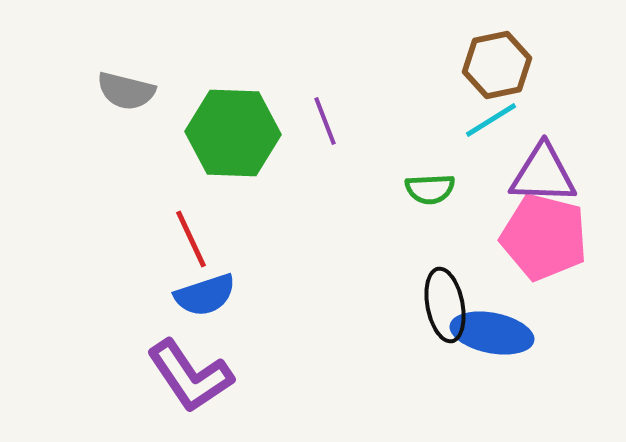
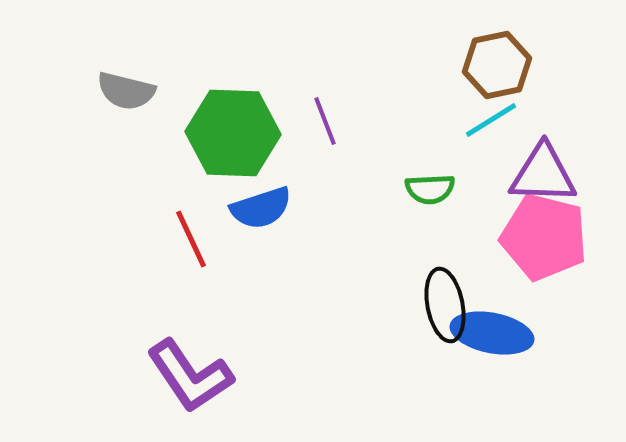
blue semicircle: moved 56 px right, 87 px up
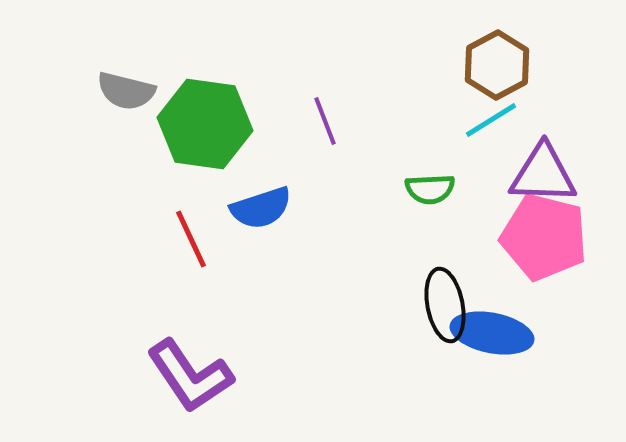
brown hexagon: rotated 16 degrees counterclockwise
green hexagon: moved 28 px left, 9 px up; rotated 6 degrees clockwise
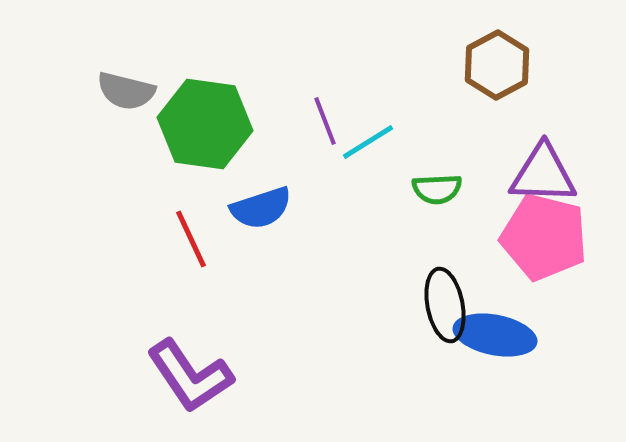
cyan line: moved 123 px left, 22 px down
green semicircle: moved 7 px right
blue ellipse: moved 3 px right, 2 px down
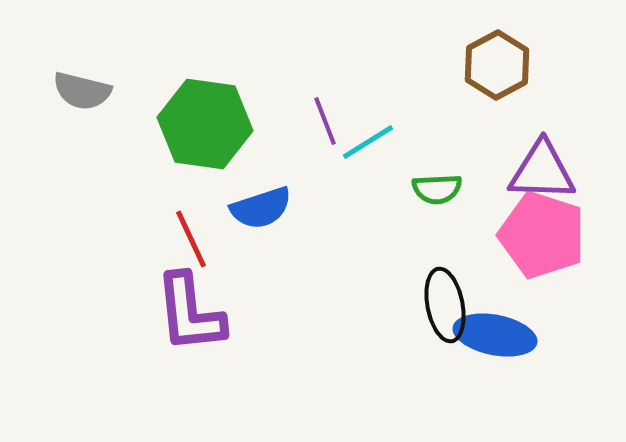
gray semicircle: moved 44 px left
purple triangle: moved 1 px left, 3 px up
pink pentagon: moved 2 px left, 2 px up; rotated 4 degrees clockwise
purple L-shape: moved 63 px up; rotated 28 degrees clockwise
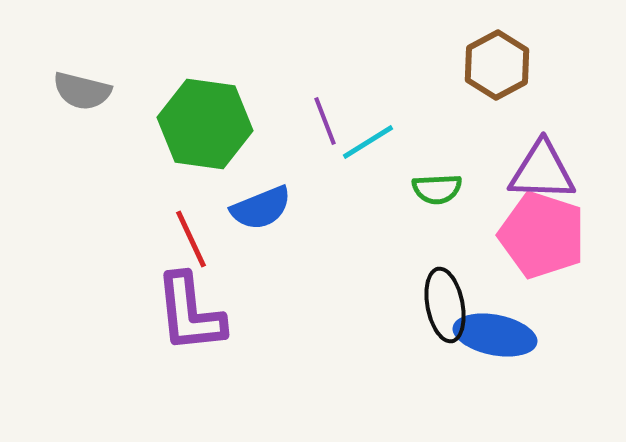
blue semicircle: rotated 4 degrees counterclockwise
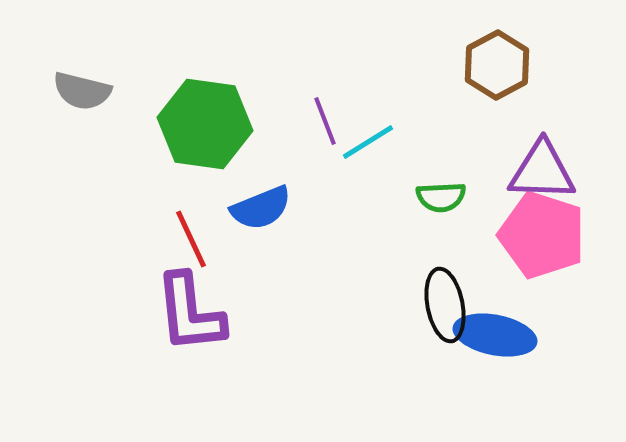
green semicircle: moved 4 px right, 8 px down
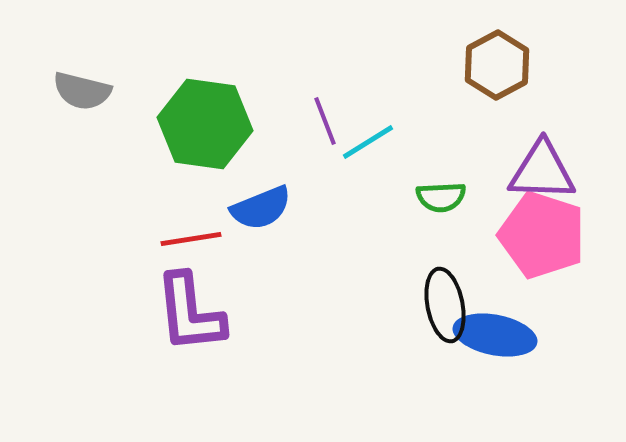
red line: rotated 74 degrees counterclockwise
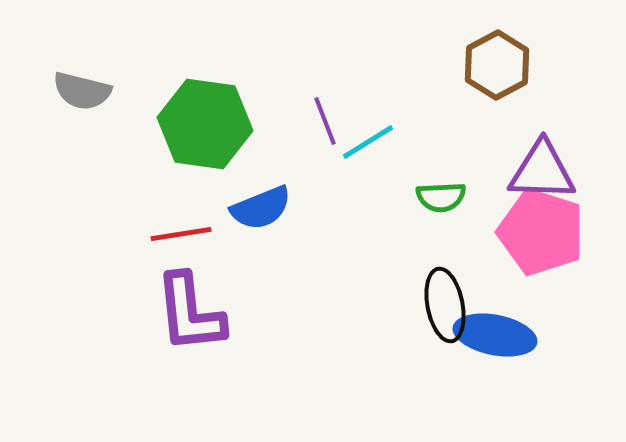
pink pentagon: moved 1 px left, 3 px up
red line: moved 10 px left, 5 px up
